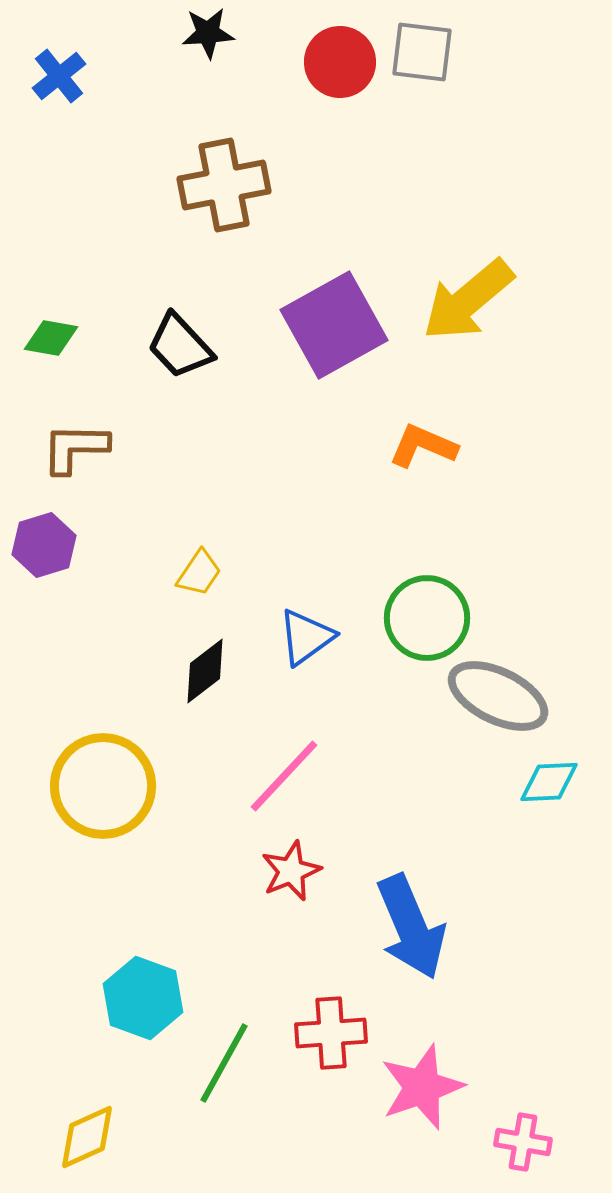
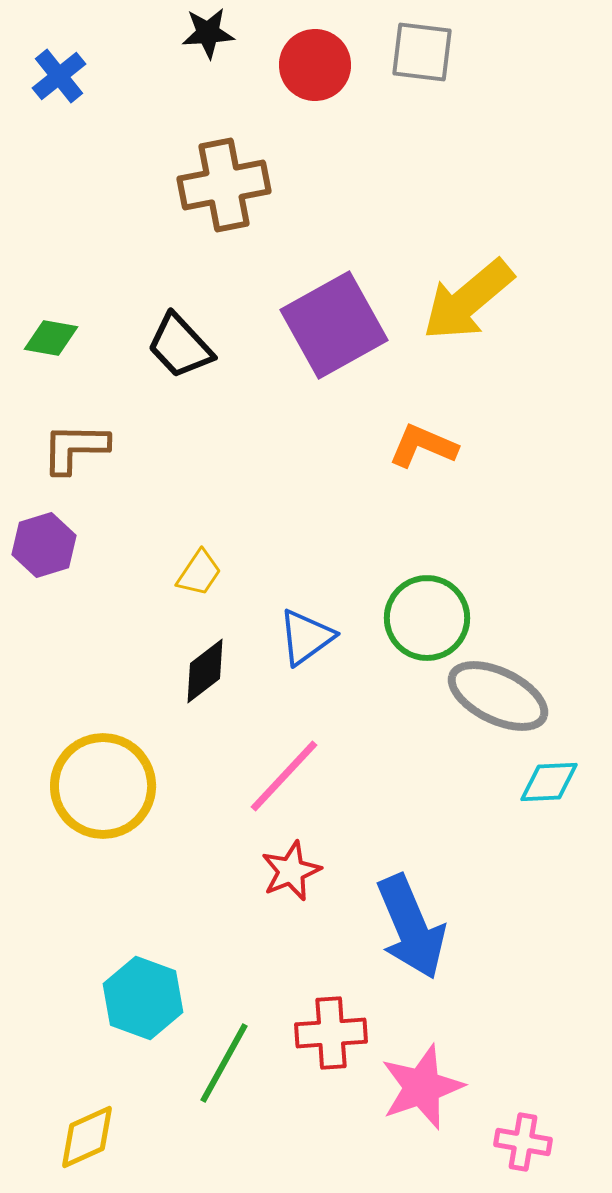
red circle: moved 25 px left, 3 px down
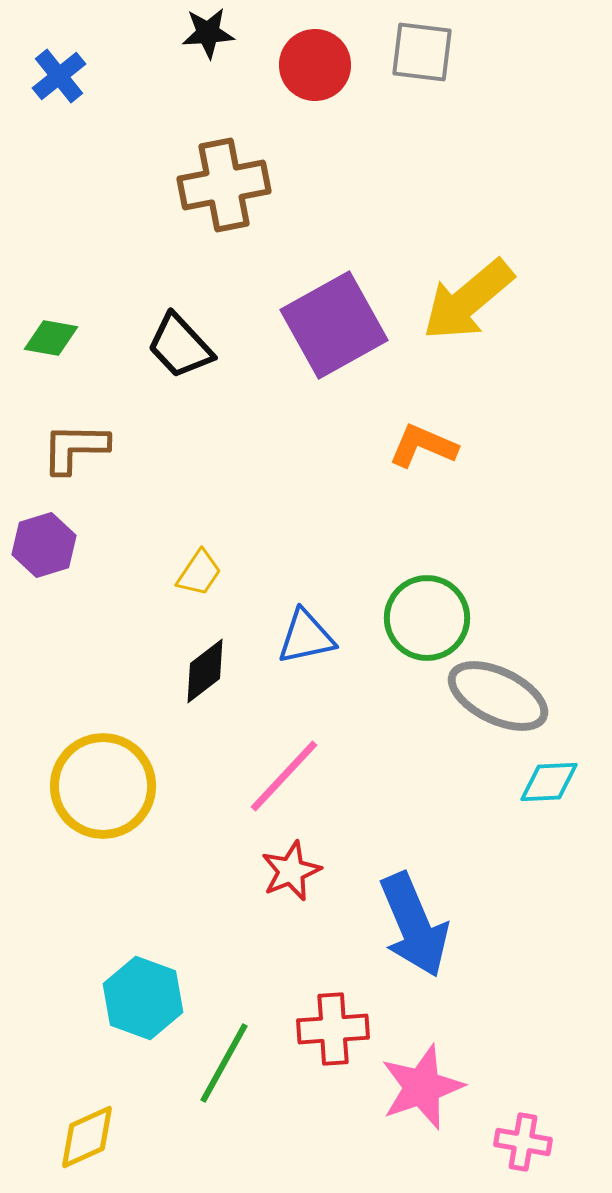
blue triangle: rotated 24 degrees clockwise
blue arrow: moved 3 px right, 2 px up
red cross: moved 2 px right, 4 px up
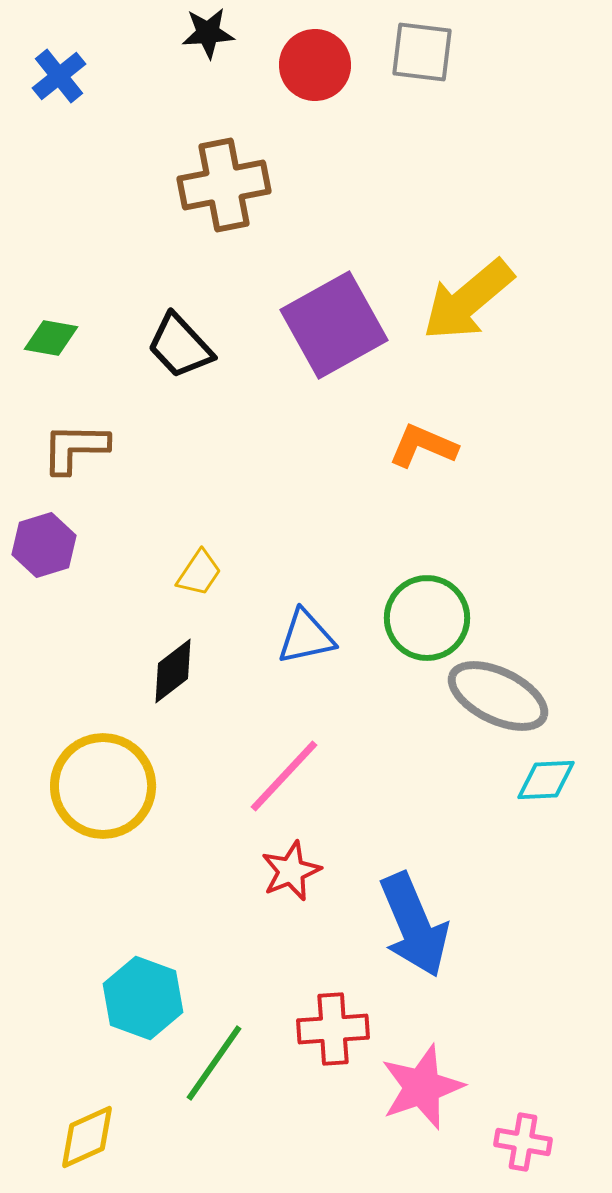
black diamond: moved 32 px left
cyan diamond: moved 3 px left, 2 px up
green line: moved 10 px left; rotated 6 degrees clockwise
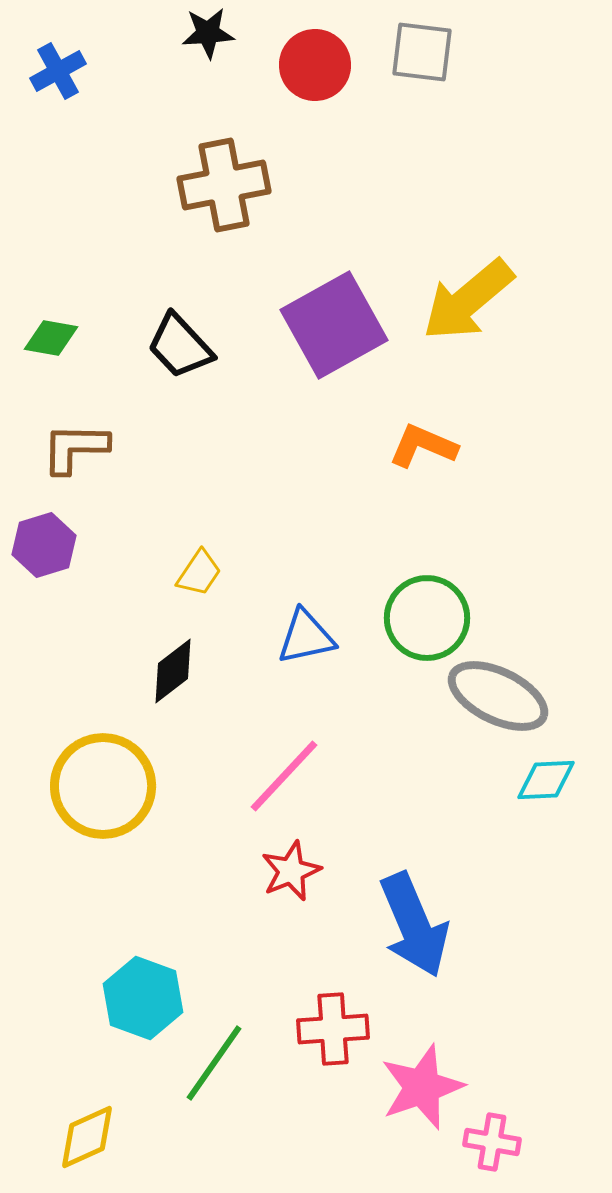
blue cross: moved 1 px left, 5 px up; rotated 10 degrees clockwise
pink cross: moved 31 px left
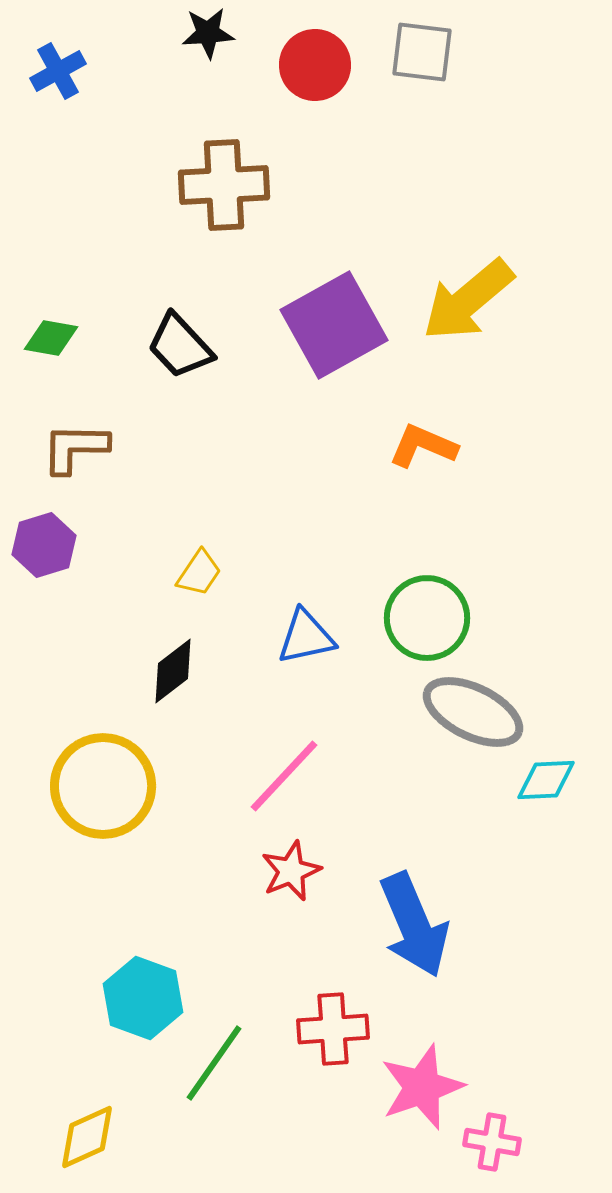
brown cross: rotated 8 degrees clockwise
gray ellipse: moved 25 px left, 16 px down
